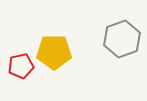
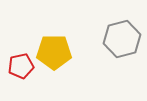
gray hexagon: rotated 6 degrees clockwise
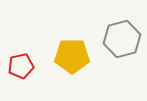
yellow pentagon: moved 18 px right, 4 px down
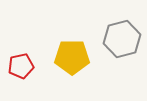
yellow pentagon: moved 1 px down
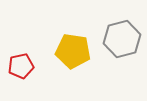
yellow pentagon: moved 1 px right, 6 px up; rotated 8 degrees clockwise
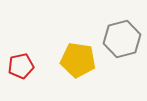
yellow pentagon: moved 5 px right, 9 px down
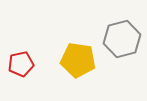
red pentagon: moved 2 px up
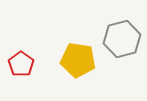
red pentagon: rotated 25 degrees counterclockwise
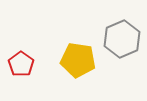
gray hexagon: rotated 9 degrees counterclockwise
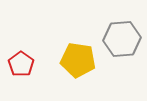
gray hexagon: rotated 18 degrees clockwise
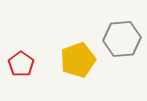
yellow pentagon: rotated 28 degrees counterclockwise
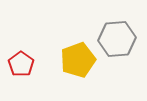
gray hexagon: moved 5 px left
